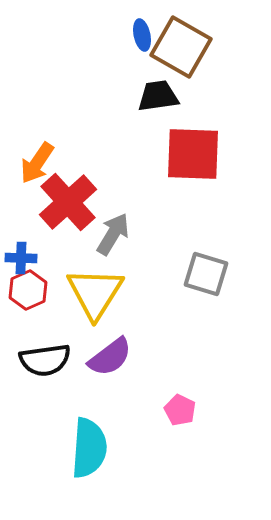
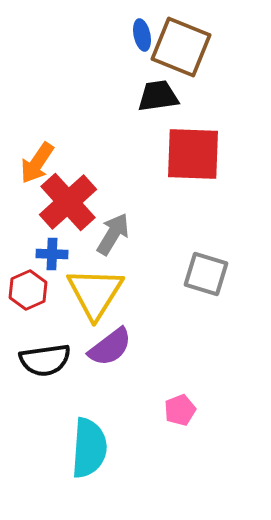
brown square: rotated 8 degrees counterclockwise
blue cross: moved 31 px right, 4 px up
purple semicircle: moved 10 px up
pink pentagon: rotated 24 degrees clockwise
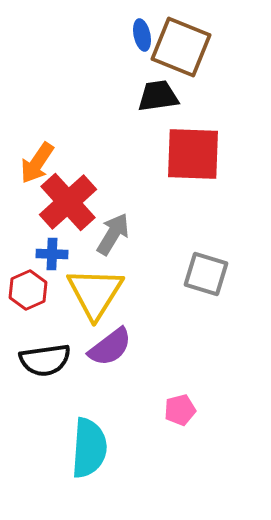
pink pentagon: rotated 8 degrees clockwise
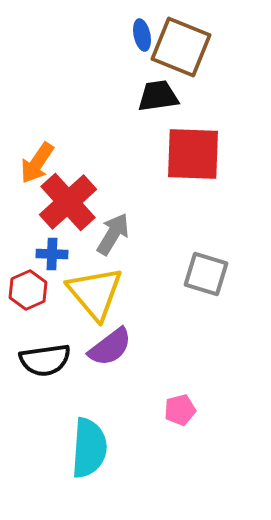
yellow triangle: rotated 12 degrees counterclockwise
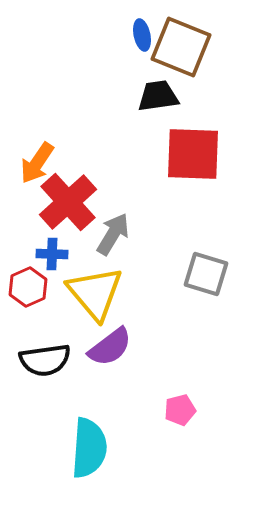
red hexagon: moved 3 px up
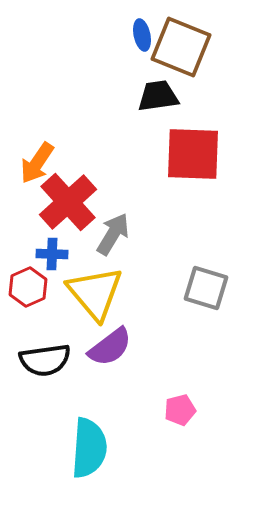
gray square: moved 14 px down
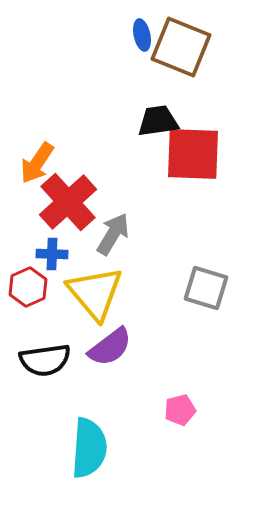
black trapezoid: moved 25 px down
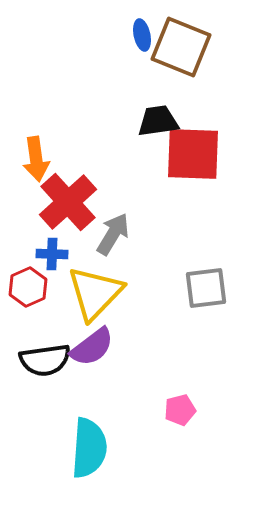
orange arrow: moved 1 px left, 4 px up; rotated 42 degrees counterclockwise
gray square: rotated 24 degrees counterclockwise
yellow triangle: rotated 24 degrees clockwise
purple semicircle: moved 18 px left
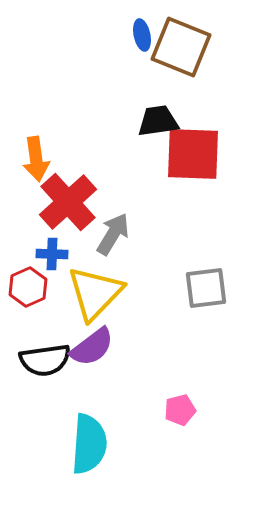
cyan semicircle: moved 4 px up
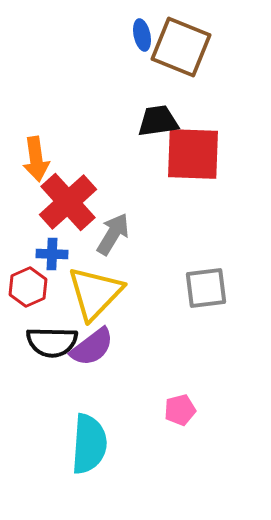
black semicircle: moved 7 px right, 18 px up; rotated 9 degrees clockwise
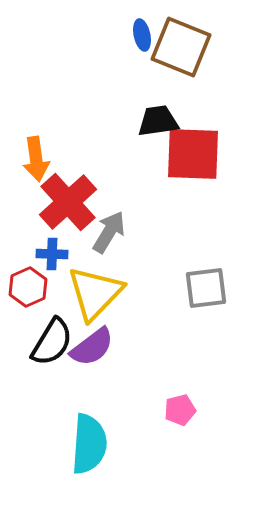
gray arrow: moved 4 px left, 2 px up
black semicircle: rotated 60 degrees counterclockwise
